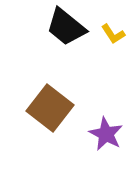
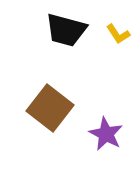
black trapezoid: moved 3 px down; rotated 24 degrees counterclockwise
yellow L-shape: moved 5 px right
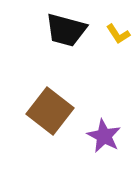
brown square: moved 3 px down
purple star: moved 2 px left, 2 px down
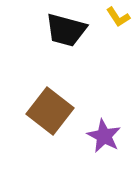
yellow L-shape: moved 17 px up
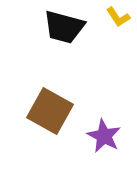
black trapezoid: moved 2 px left, 3 px up
brown square: rotated 9 degrees counterclockwise
